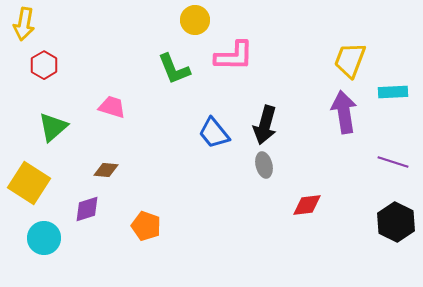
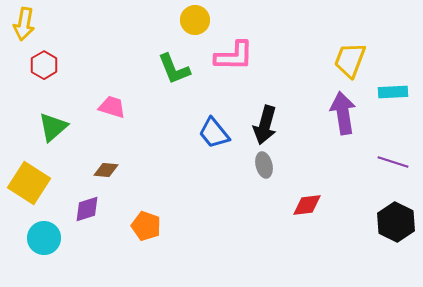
purple arrow: moved 1 px left, 1 px down
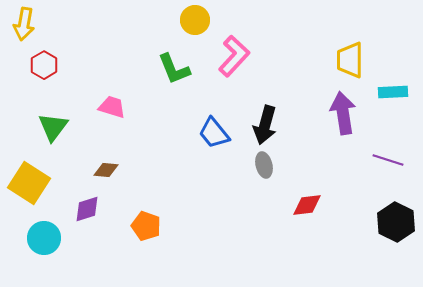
pink L-shape: rotated 48 degrees counterclockwise
yellow trapezoid: rotated 21 degrees counterclockwise
green triangle: rotated 12 degrees counterclockwise
purple line: moved 5 px left, 2 px up
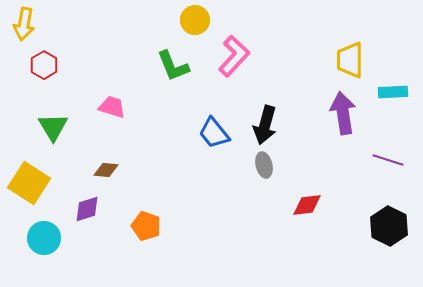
green L-shape: moved 1 px left, 3 px up
green triangle: rotated 8 degrees counterclockwise
black hexagon: moved 7 px left, 4 px down
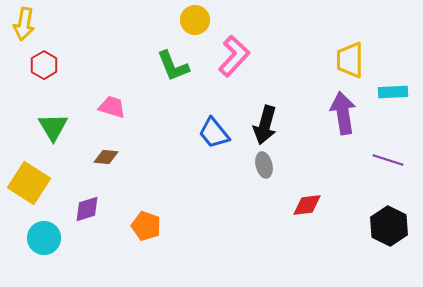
brown diamond: moved 13 px up
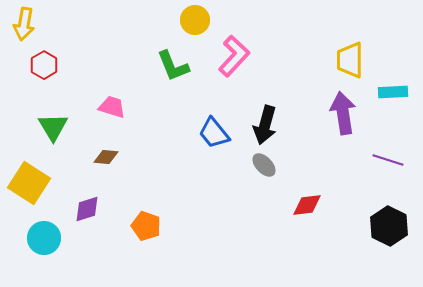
gray ellipse: rotated 30 degrees counterclockwise
